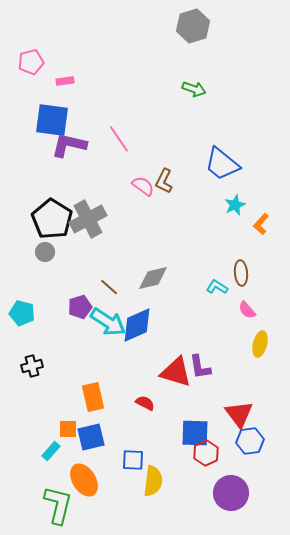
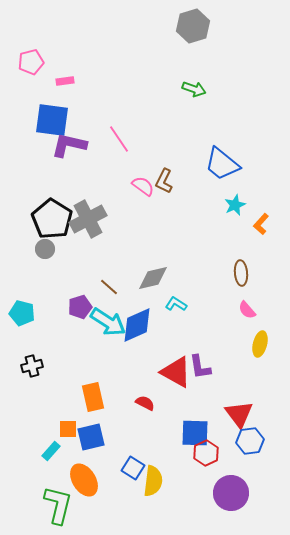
gray circle at (45, 252): moved 3 px up
cyan L-shape at (217, 287): moved 41 px left, 17 px down
red triangle at (176, 372): rotated 12 degrees clockwise
blue square at (133, 460): moved 8 px down; rotated 30 degrees clockwise
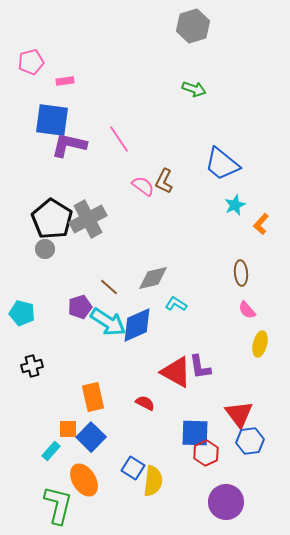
blue square at (91, 437): rotated 32 degrees counterclockwise
purple circle at (231, 493): moved 5 px left, 9 px down
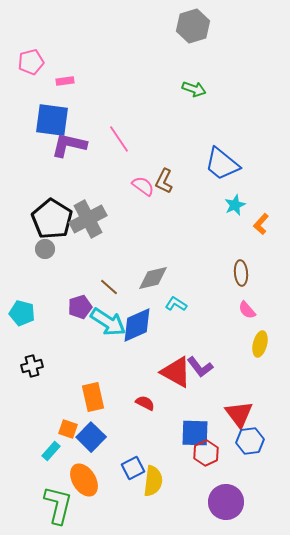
purple L-shape at (200, 367): rotated 28 degrees counterclockwise
orange square at (68, 429): rotated 18 degrees clockwise
blue square at (133, 468): rotated 30 degrees clockwise
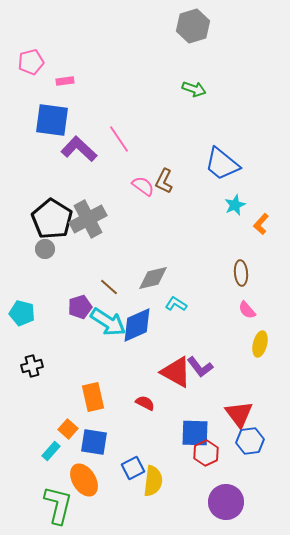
purple L-shape at (69, 145): moved 10 px right, 4 px down; rotated 30 degrees clockwise
orange square at (68, 429): rotated 24 degrees clockwise
blue square at (91, 437): moved 3 px right, 5 px down; rotated 36 degrees counterclockwise
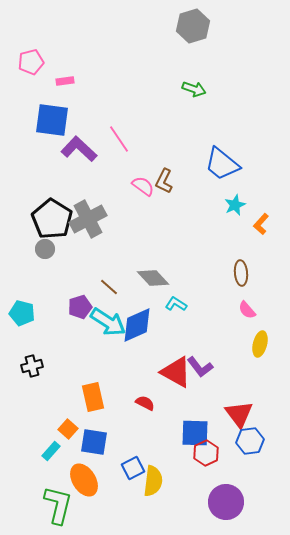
gray diamond at (153, 278): rotated 60 degrees clockwise
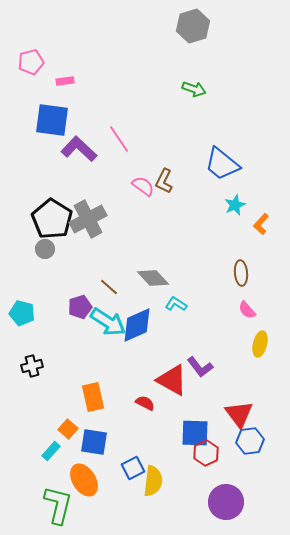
red triangle at (176, 372): moved 4 px left, 8 px down
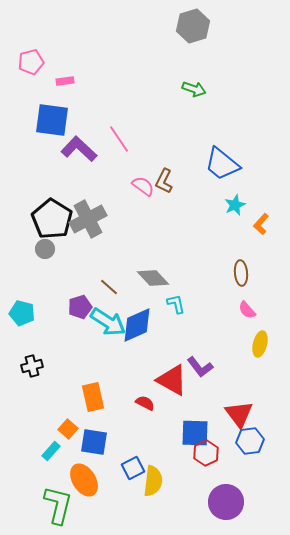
cyan L-shape at (176, 304): rotated 45 degrees clockwise
